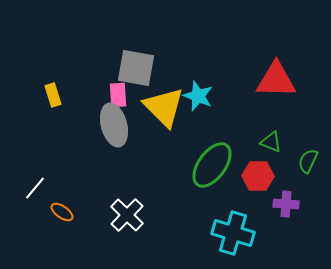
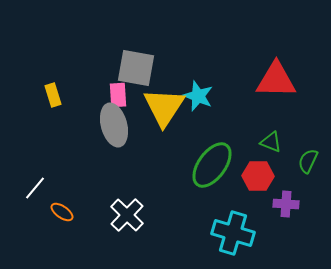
yellow triangle: rotated 18 degrees clockwise
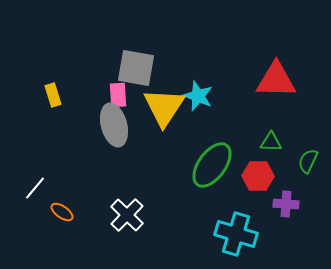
green triangle: rotated 20 degrees counterclockwise
cyan cross: moved 3 px right, 1 px down
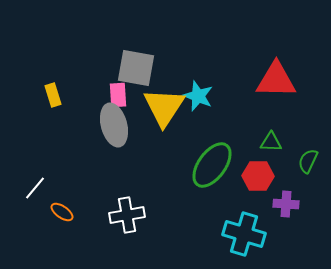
white cross: rotated 36 degrees clockwise
cyan cross: moved 8 px right
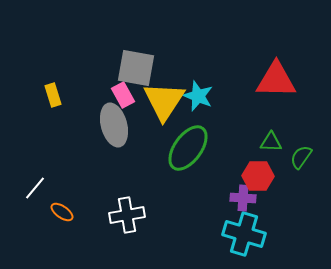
pink rectangle: moved 5 px right; rotated 25 degrees counterclockwise
yellow triangle: moved 6 px up
green semicircle: moved 7 px left, 4 px up; rotated 10 degrees clockwise
green ellipse: moved 24 px left, 17 px up
purple cross: moved 43 px left, 6 px up
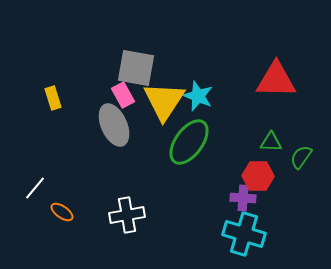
yellow rectangle: moved 3 px down
gray ellipse: rotated 9 degrees counterclockwise
green ellipse: moved 1 px right, 6 px up
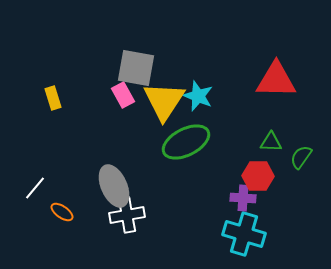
gray ellipse: moved 61 px down
green ellipse: moved 3 px left; rotated 27 degrees clockwise
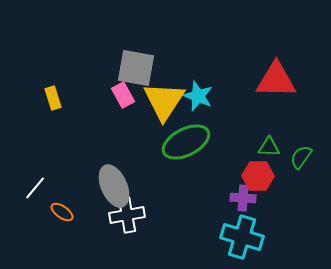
green triangle: moved 2 px left, 5 px down
cyan cross: moved 2 px left, 3 px down
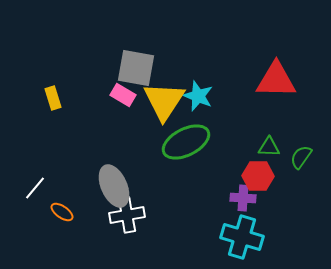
pink rectangle: rotated 30 degrees counterclockwise
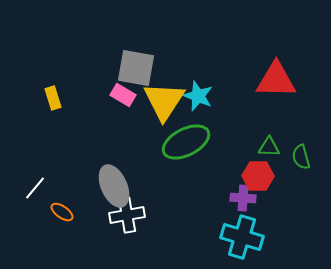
green semicircle: rotated 50 degrees counterclockwise
